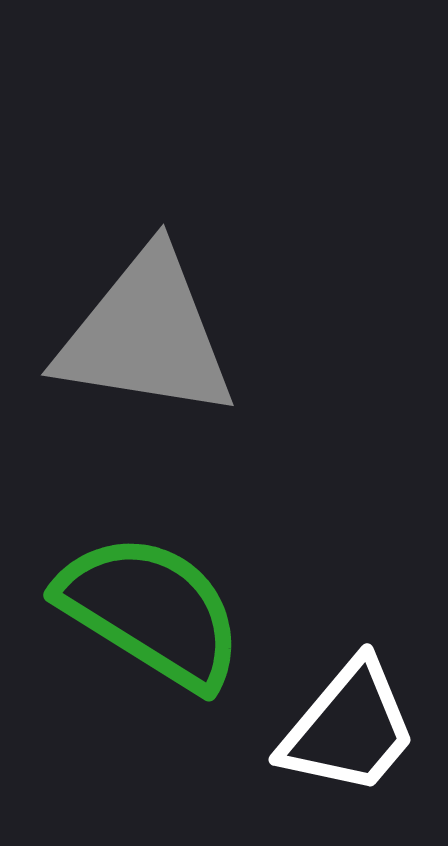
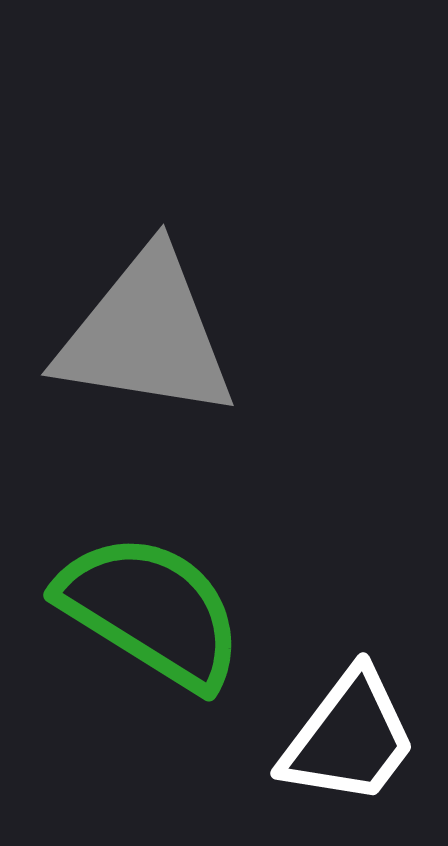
white trapezoid: moved 10 px down; rotated 3 degrees counterclockwise
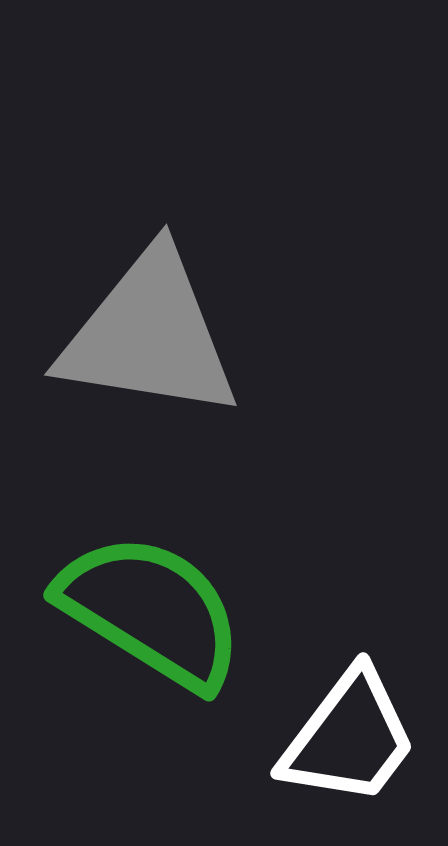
gray triangle: moved 3 px right
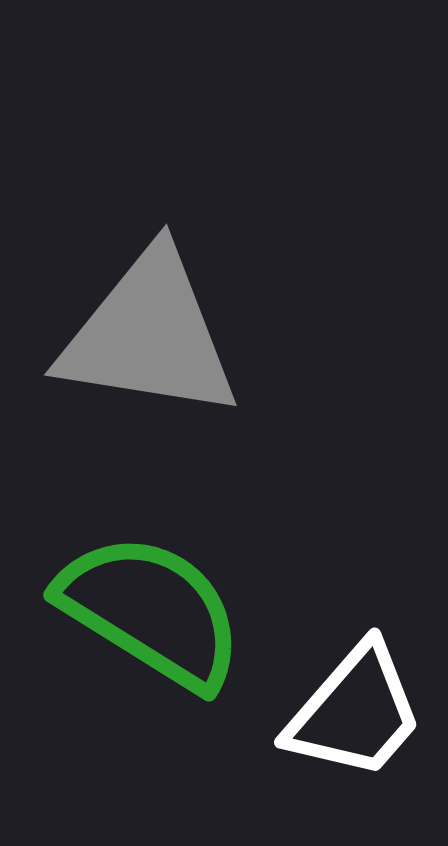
white trapezoid: moved 6 px right, 26 px up; rotated 4 degrees clockwise
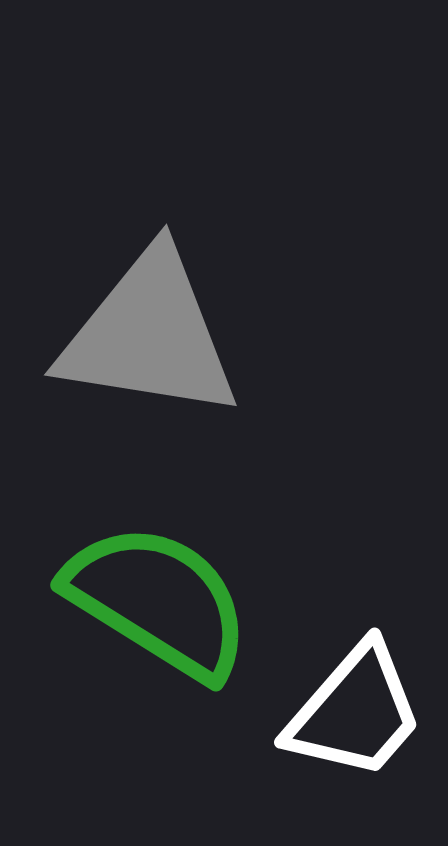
green semicircle: moved 7 px right, 10 px up
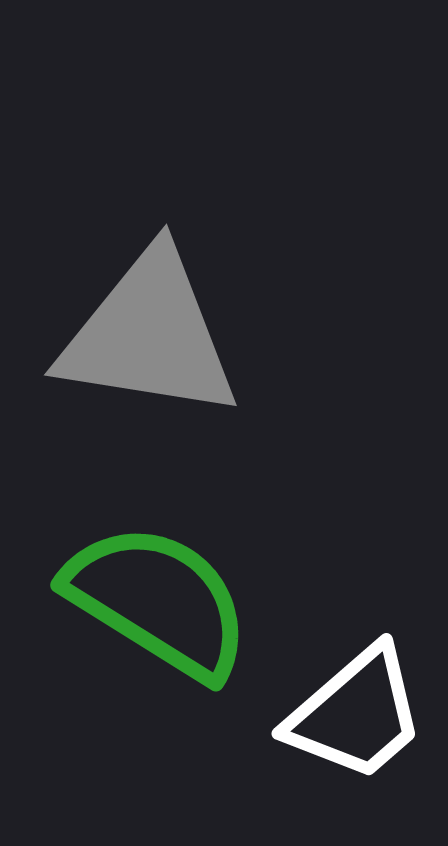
white trapezoid: moved 1 px right, 2 px down; rotated 8 degrees clockwise
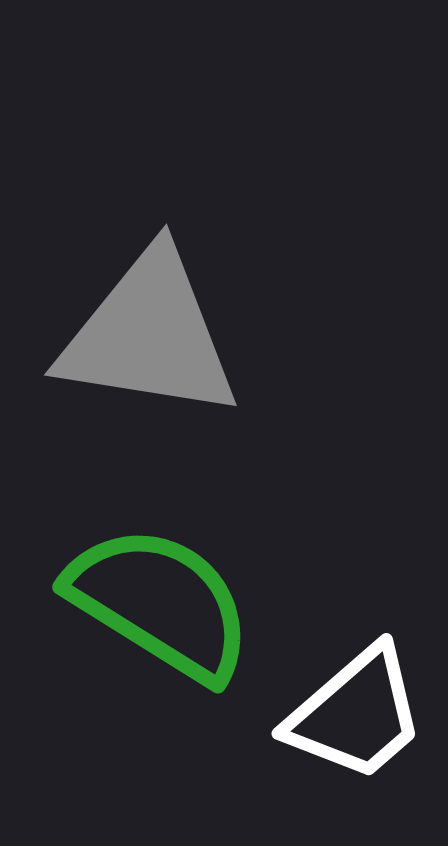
green semicircle: moved 2 px right, 2 px down
